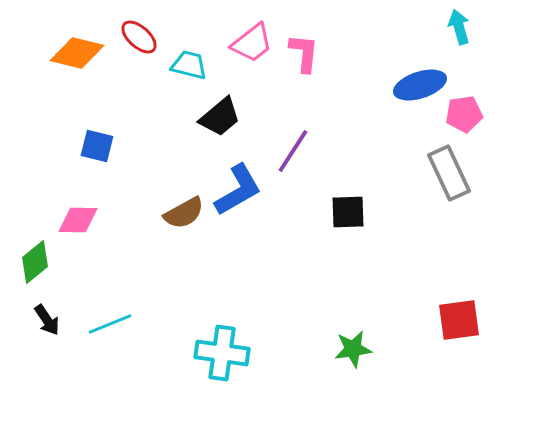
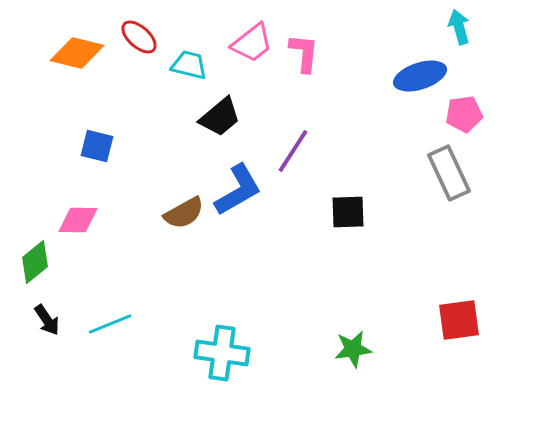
blue ellipse: moved 9 px up
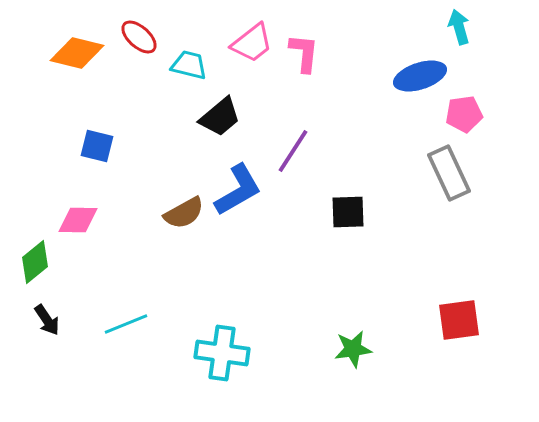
cyan line: moved 16 px right
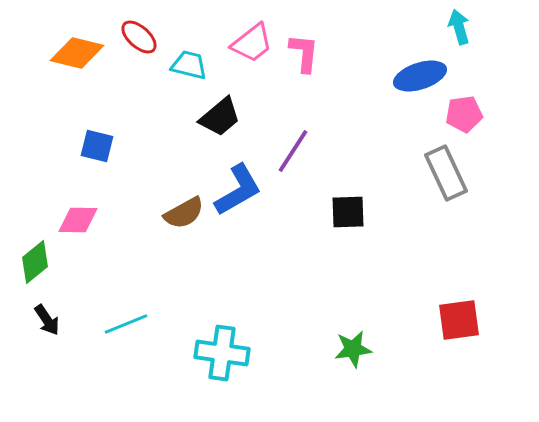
gray rectangle: moved 3 px left
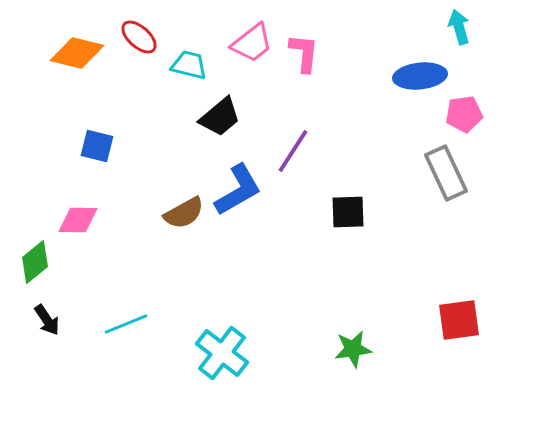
blue ellipse: rotated 12 degrees clockwise
cyan cross: rotated 30 degrees clockwise
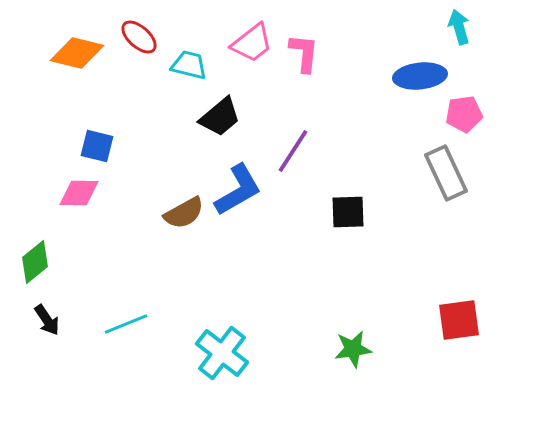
pink diamond: moved 1 px right, 27 px up
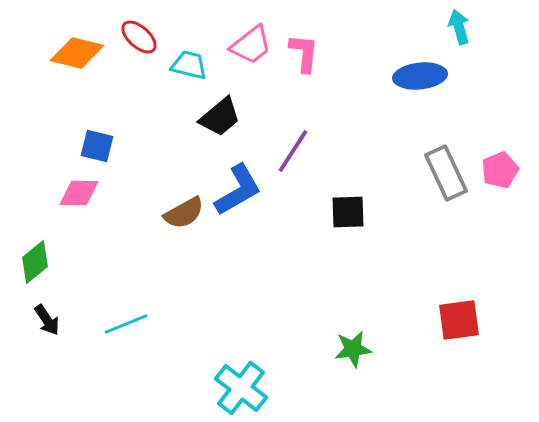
pink trapezoid: moved 1 px left, 2 px down
pink pentagon: moved 36 px right, 56 px down; rotated 15 degrees counterclockwise
cyan cross: moved 19 px right, 35 px down
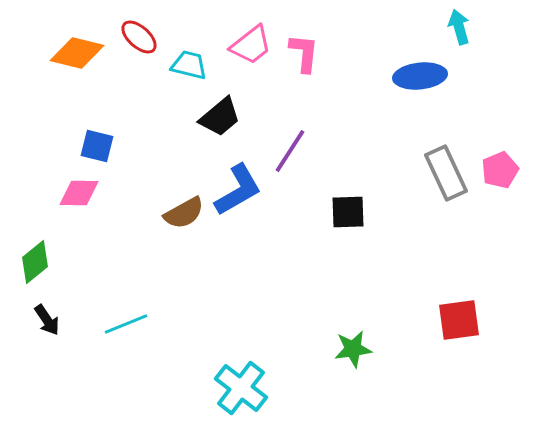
purple line: moved 3 px left
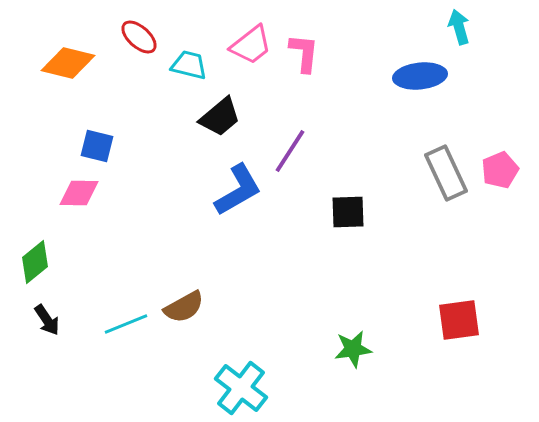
orange diamond: moved 9 px left, 10 px down
brown semicircle: moved 94 px down
